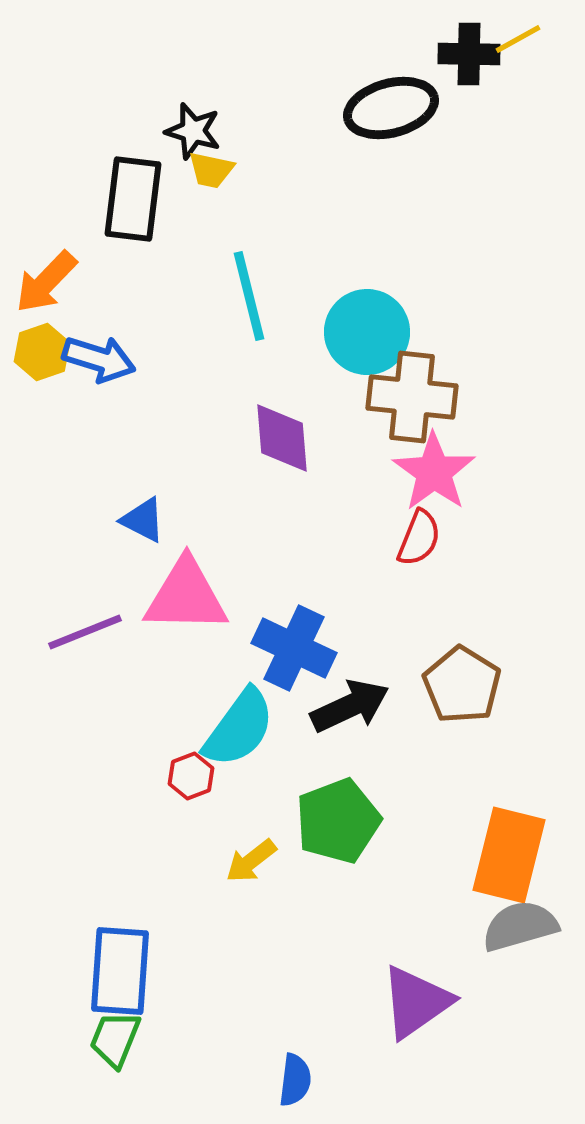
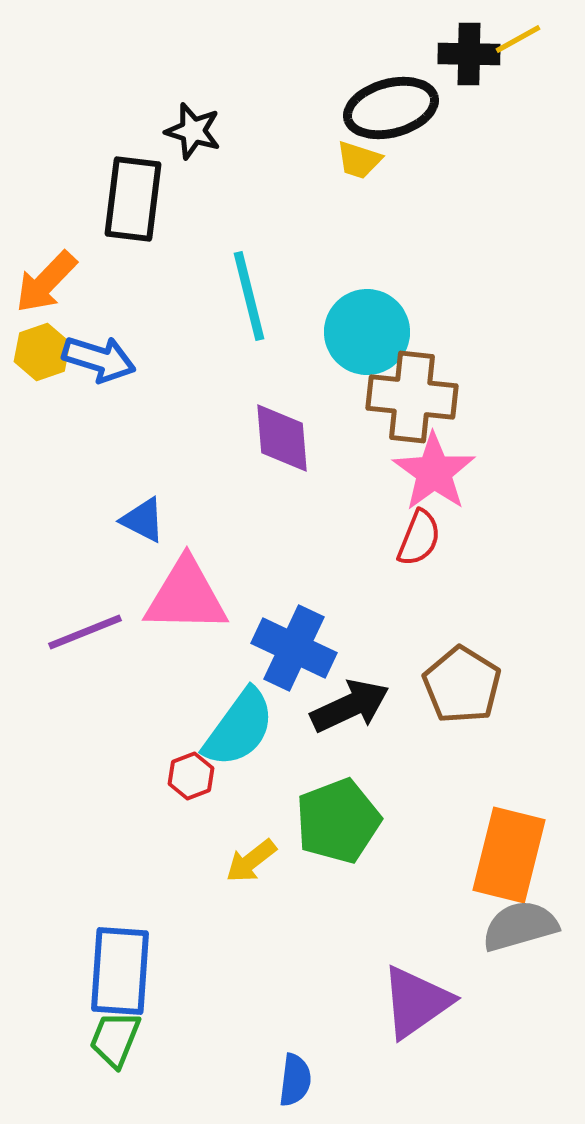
yellow trapezoid: moved 148 px right, 10 px up; rotated 6 degrees clockwise
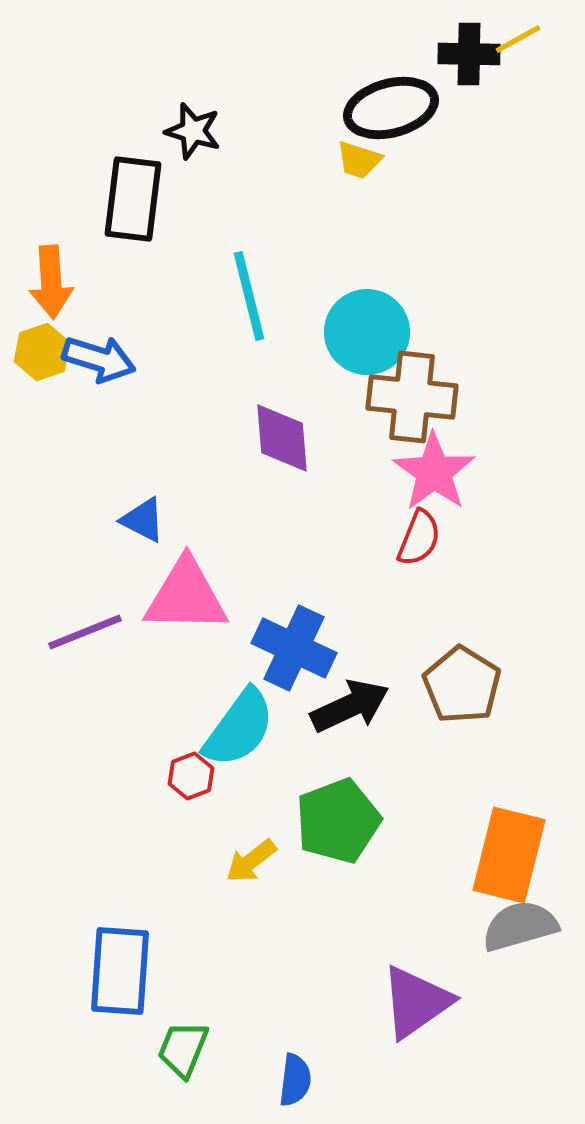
orange arrow: moved 5 px right; rotated 48 degrees counterclockwise
green trapezoid: moved 68 px right, 10 px down
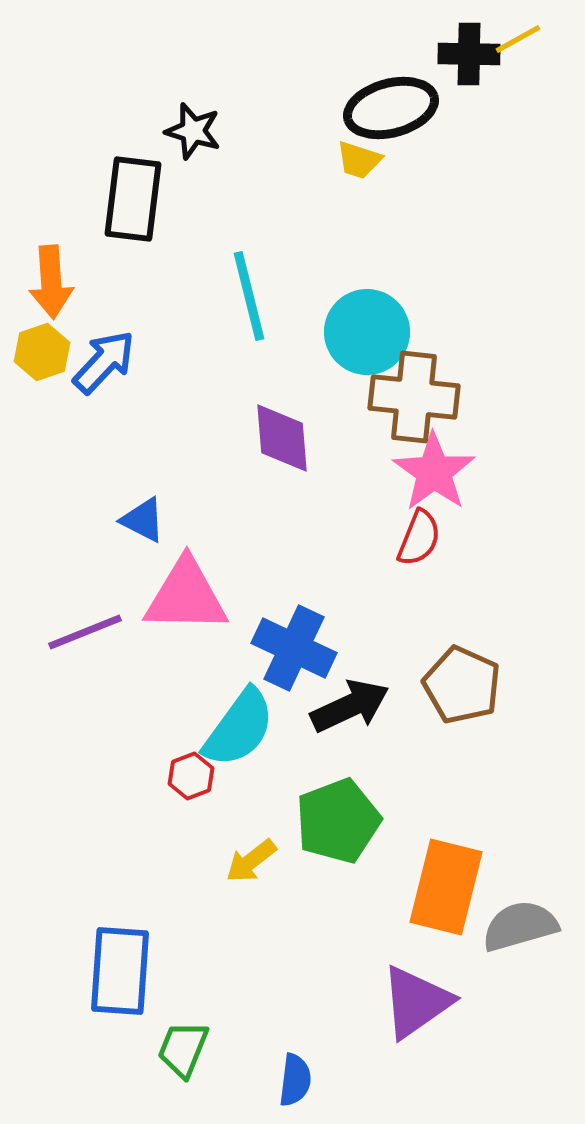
blue arrow: moved 5 px right, 3 px down; rotated 64 degrees counterclockwise
brown cross: moved 2 px right
brown pentagon: rotated 8 degrees counterclockwise
orange rectangle: moved 63 px left, 32 px down
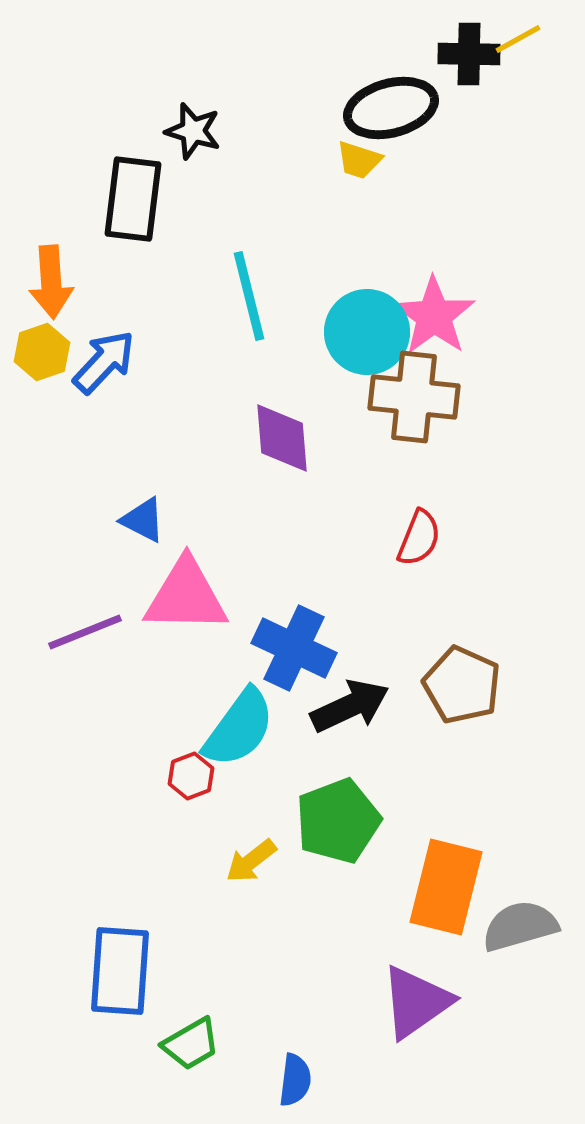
pink star: moved 156 px up
green trapezoid: moved 8 px right, 5 px up; rotated 142 degrees counterclockwise
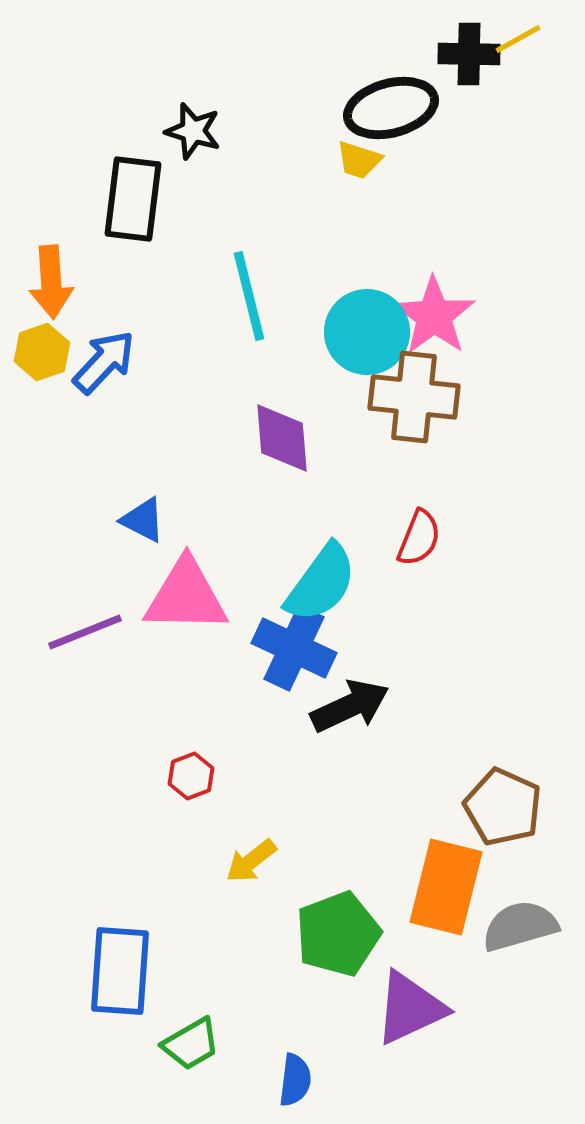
brown pentagon: moved 41 px right, 122 px down
cyan semicircle: moved 82 px right, 145 px up
green pentagon: moved 113 px down
purple triangle: moved 6 px left, 6 px down; rotated 10 degrees clockwise
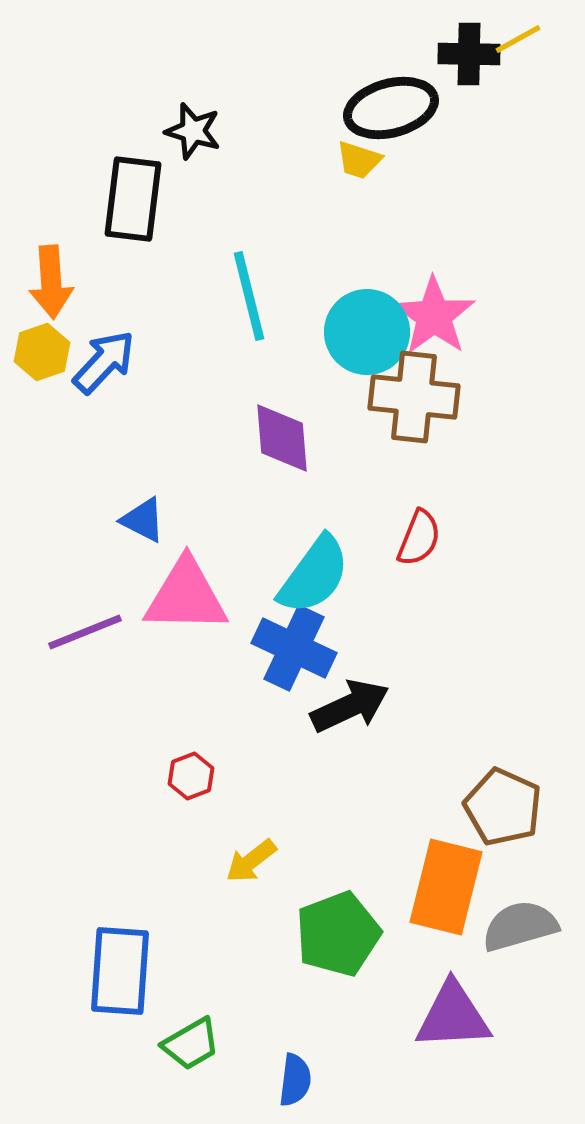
cyan semicircle: moved 7 px left, 8 px up
purple triangle: moved 43 px right, 8 px down; rotated 22 degrees clockwise
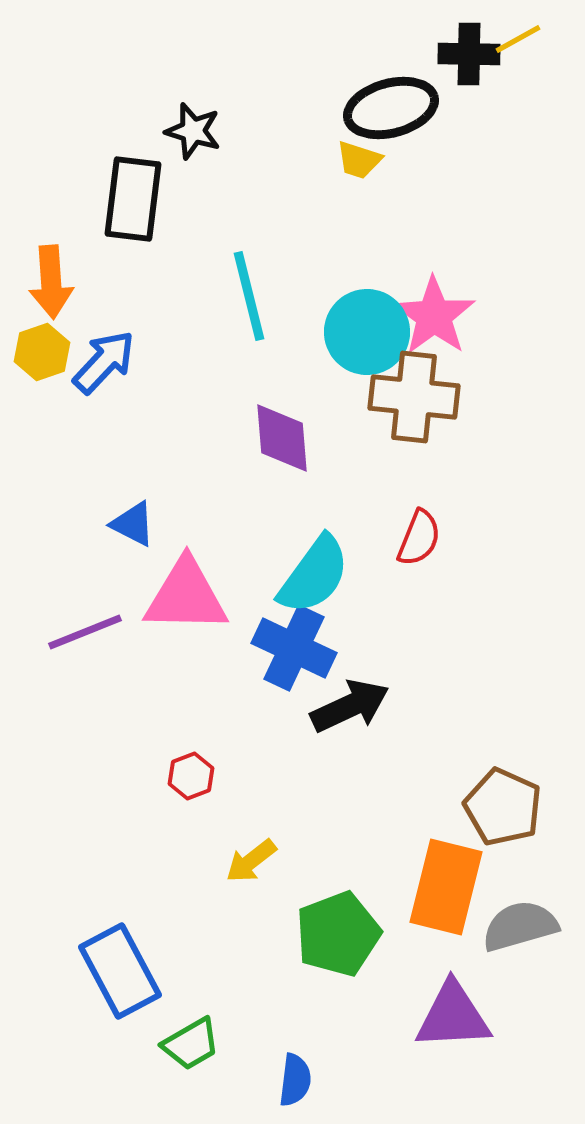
blue triangle: moved 10 px left, 4 px down
blue rectangle: rotated 32 degrees counterclockwise
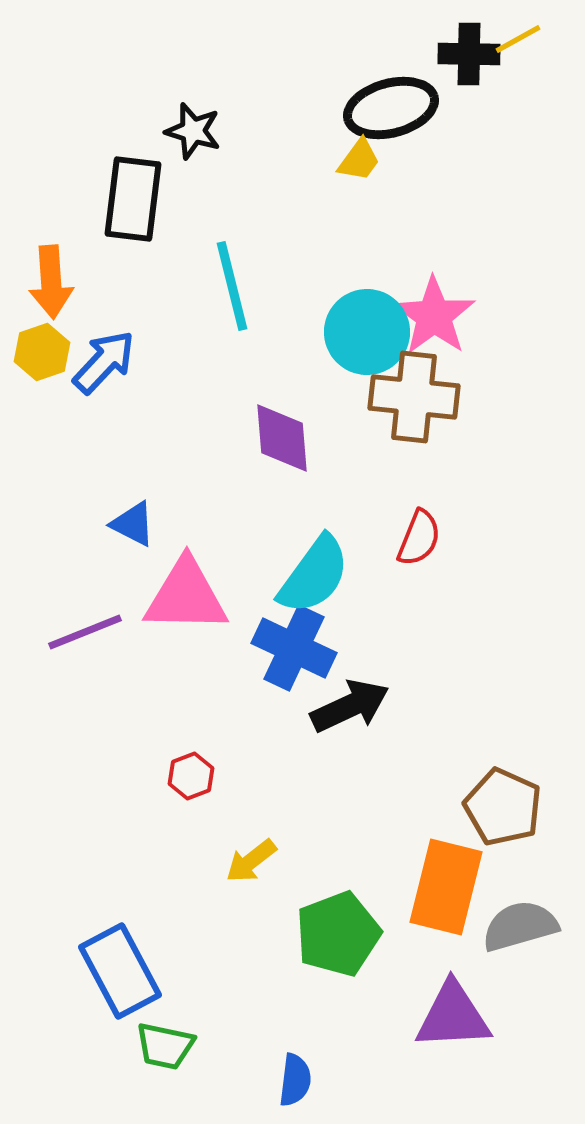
yellow trapezoid: rotated 72 degrees counterclockwise
cyan line: moved 17 px left, 10 px up
green trapezoid: moved 26 px left, 2 px down; rotated 42 degrees clockwise
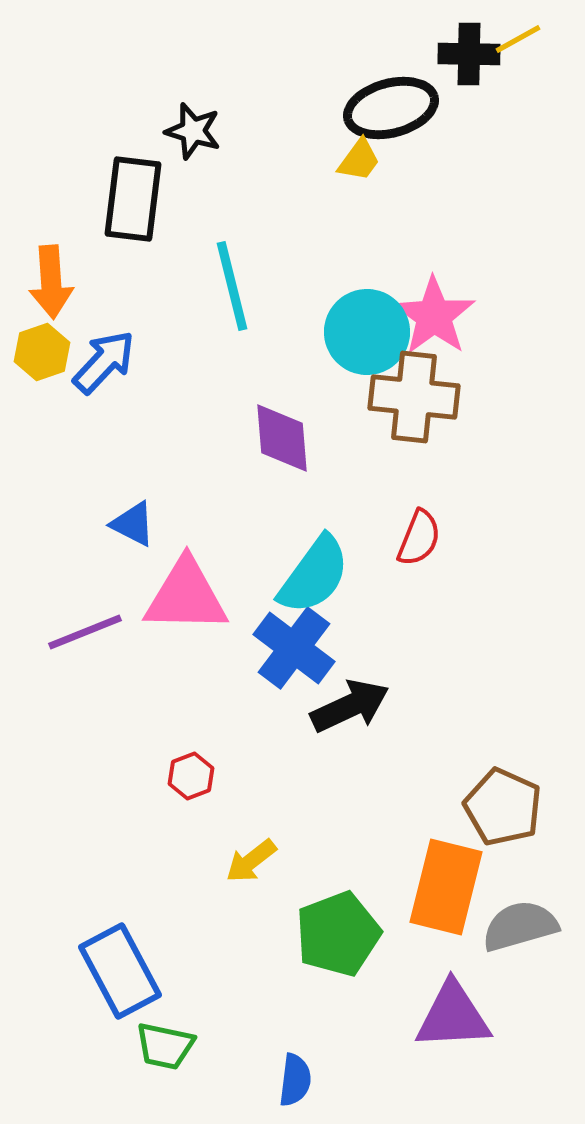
blue cross: rotated 12 degrees clockwise
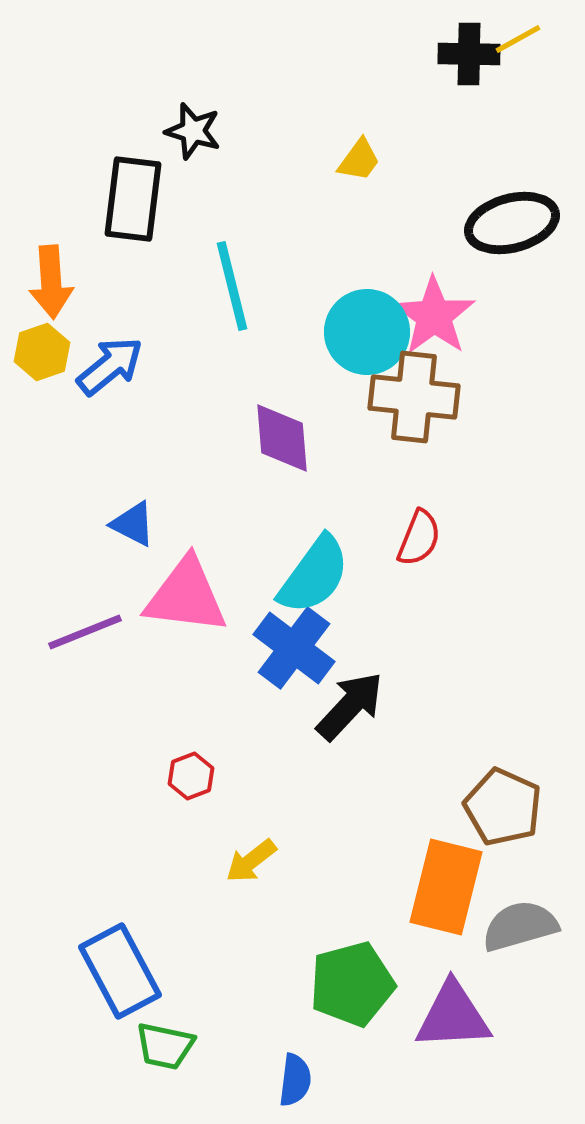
black ellipse: moved 121 px right, 115 px down
blue arrow: moved 6 px right, 4 px down; rotated 8 degrees clockwise
pink triangle: rotated 6 degrees clockwise
black arrow: rotated 22 degrees counterclockwise
green pentagon: moved 14 px right, 50 px down; rotated 6 degrees clockwise
